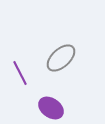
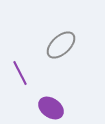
gray ellipse: moved 13 px up
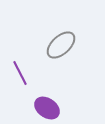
purple ellipse: moved 4 px left
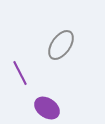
gray ellipse: rotated 12 degrees counterclockwise
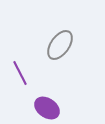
gray ellipse: moved 1 px left
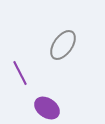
gray ellipse: moved 3 px right
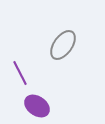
purple ellipse: moved 10 px left, 2 px up
